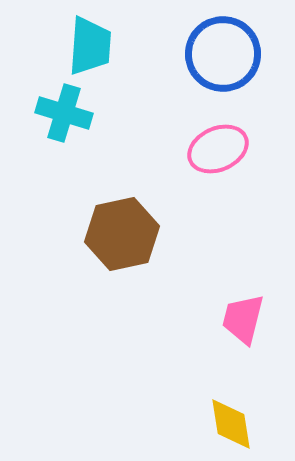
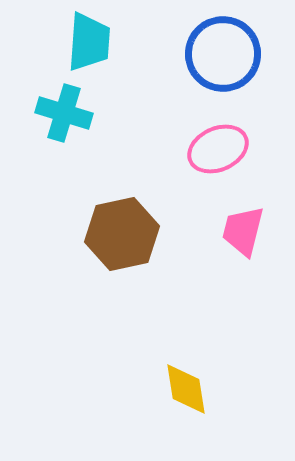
cyan trapezoid: moved 1 px left, 4 px up
pink trapezoid: moved 88 px up
yellow diamond: moved 45 px left, 35 px up
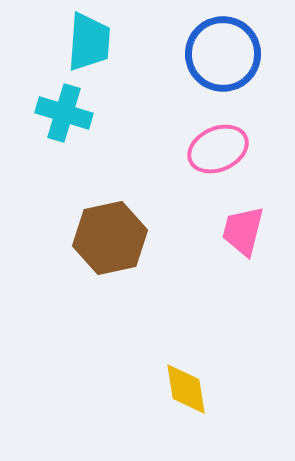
brown hexagon: moved 12 px left, 4 px down
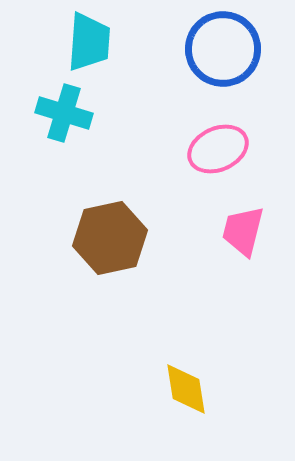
blue circle: moved 5 px up
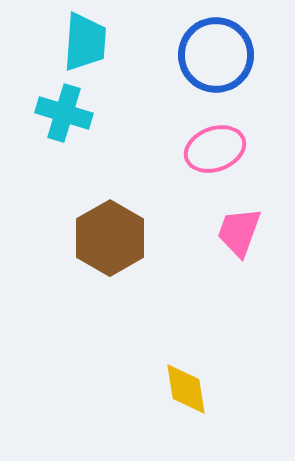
cyan trapezoid: moved 4 px left
blue circle: moved 7 px left, 6 px down
pink ellipse: moved 3 px left; rotated 4 degrees clockwise
pink trapezoid: moved 4 px left, 1 px down; rotated 6 degrees clockwise
brown hexagon: rotated 18 degrees counterclockwise
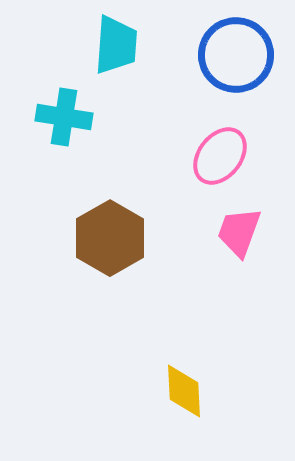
cyan trapezoid: moved 31 px right, 3 px down
blue circle: moved 20 px right
cyan cross: moved 4 px down; rotated 8 degrees counterclockwise
pink ellipse: moved 5 px right, 7 px down; rotated 32 degrees counterclockwise
yellow diamond: moved 2 px left, 2 px down; rotated 6 degrees clockwise
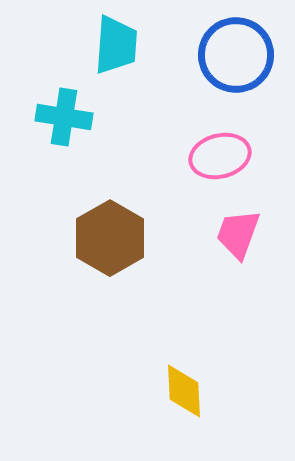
pink ellipse: rotated 38 degrees clockwise
pink trapezoid: moved 1 px left, 2 px down
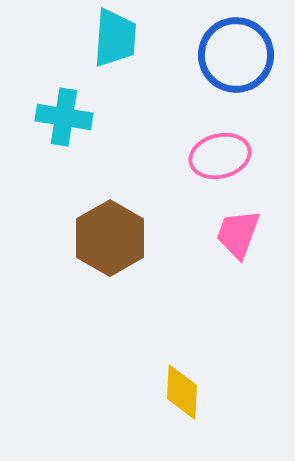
cyan trapezoid: moved 1 px left, 7 px up
yellow diamond: moved 2 px left, 1 px down; rotated 6 degrees clockwise
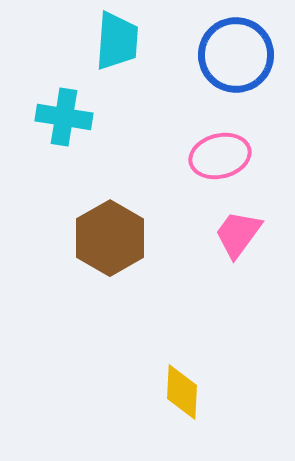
cyan trapezoid: moved 2 px right, 3 px down
pink trapezoid: rotated 16 degrees clockwise
